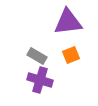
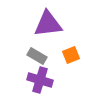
purple triangle: moved 20 px left, 2 px down
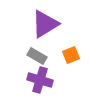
purple triangle: moved 3 px left; rotated 24 degrees counterclockwise
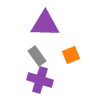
purple triangle: rotated 32 degrees clockwise
gray rectangle: rotated 24 degrees clockwise
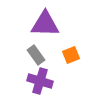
gray rectangle: moved 1 px left, 1 px up
purple cross: moved 1 px down
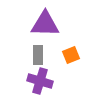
gray rectangle: moved 2 px right; rotated 36 degrees clockwise
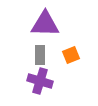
gray rectangle: moved 2 px right
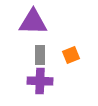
purple triangle: moved 12 px left, 2 px up
purple cross: rotated 15 degrees counterclockwise
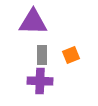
gray rectangle: moved 2 px right
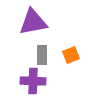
purple triangle: rotated 12 degrees counterclockwise
purple cross: moved 7 px left
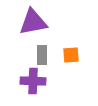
orange square: rotated 18 degrees clockwise
